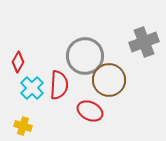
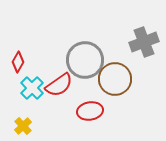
gray circle: moved 4 px down
brown circle: moved 6 px right, 1 px up
red semicircle: rotated 52 degrees clockwise
red ellipse: rotated 35 degrees counterclockwise
yellow cross: rotated 30 degrees clockwise
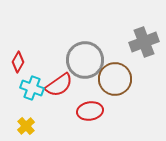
cyan cross: rotated 25 degrees counterclockwise
yellow cross: moved 3 px right
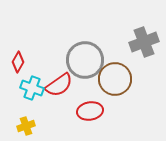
yellow cross: rotated 24 degrees clockwise
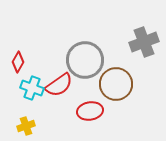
brown circle: moved 1 px right, 5 px down
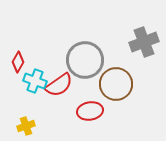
cyan cross: moved 3 px right, 7 px up
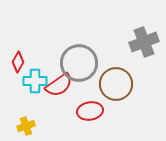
gray circle: moved 6 px left, 3 px down
cyan cross: rotated 20 degrees counterclockwise
